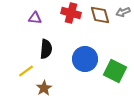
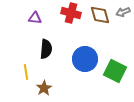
yellow line: moved 1 px down; rotated 63 degrees counterclockwise
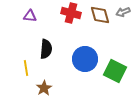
purple triangle: moved 5 px left, 2 px up
yellow line: moved 4 px up
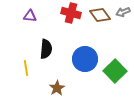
brown diamond: rotated 20 degrees counterclockwise
green square: rotated 20 degrees clockwise
brown star: moved 13 px right
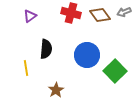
gray arrow: moved 1 px right
purple triangle: rotated 40 degrees counterclockwise
blue circle: moved 2 px right, 4 px up
brown star: moved 1 px left, 2 px down
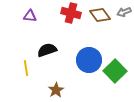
purple triangle: rotated 40 degrees clockwise
black semicircle: moved 1 px right, 1 px down; rotated 114 degrees counterclockwise
blue circle: moved 2 px right, 5 px down
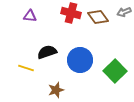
brown diamond: moved 2 px left, 2 px down
black semicircle: moved 2 px down
blue circle: moved 9 px left
yellow line: rotated 63 degrees counterclockwise
brown star: rotated 14 degrees clockwise
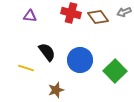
black semicircle: rotated 72 degrees clockwise
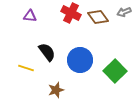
red cross: rotated 12 degrees clockwise
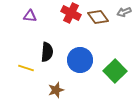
black semicircle: rotated 42 degrees clockwise
